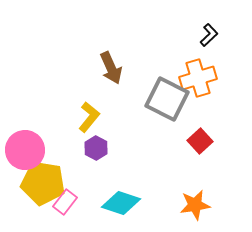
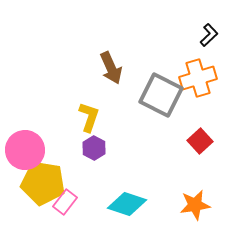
gray square: moved 6 px left, 4 px up
yellow L-shape: rotated 20 degrees counterclockwise
purple hexagon: moved 2 px left
cyan diamond: moved 6 px right, 1 px down
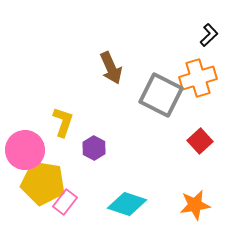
yellow L-shape: moved 26 px left, 5 px down
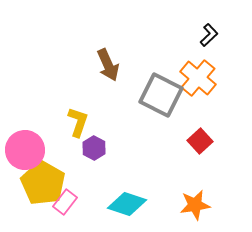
brown arrow: moved 3 px left, 3 px up
orange cross: rotated 33 degrees counterclockwise
yellow L-shape: moved 15 px right
yellow pentagon: rotated 21 degrees clockwise
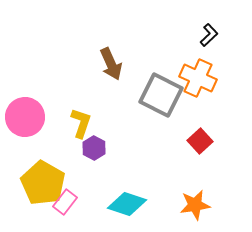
brown arrow: moved 3 px right, 1 px up
orange cross: rotated 15 degrees counterclockwise
yellow L-shape: moved 3 px right, 1 px down
pink circle: moved 33 px up
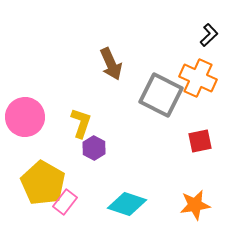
red square: rotated 30 degrees clockwise
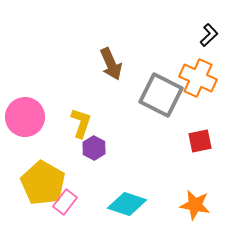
orange star: rotated 20 degrees clockwise
